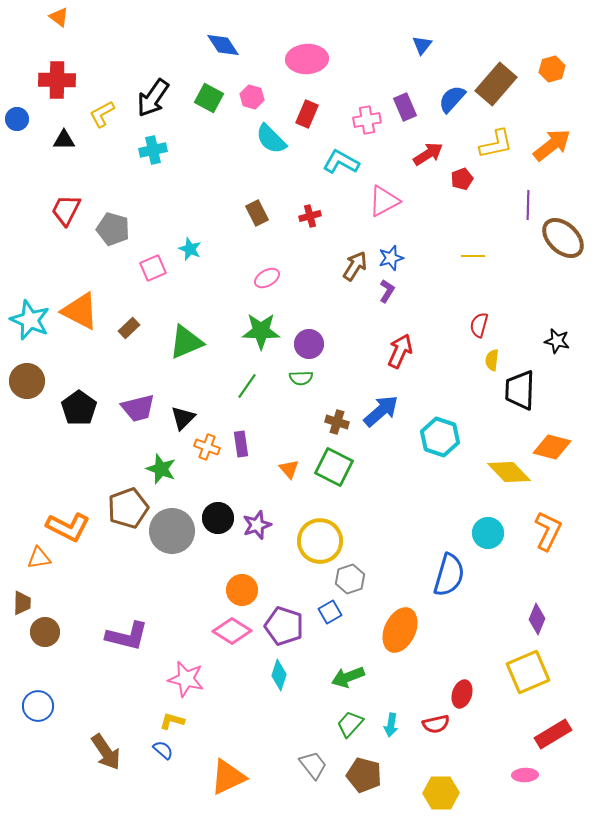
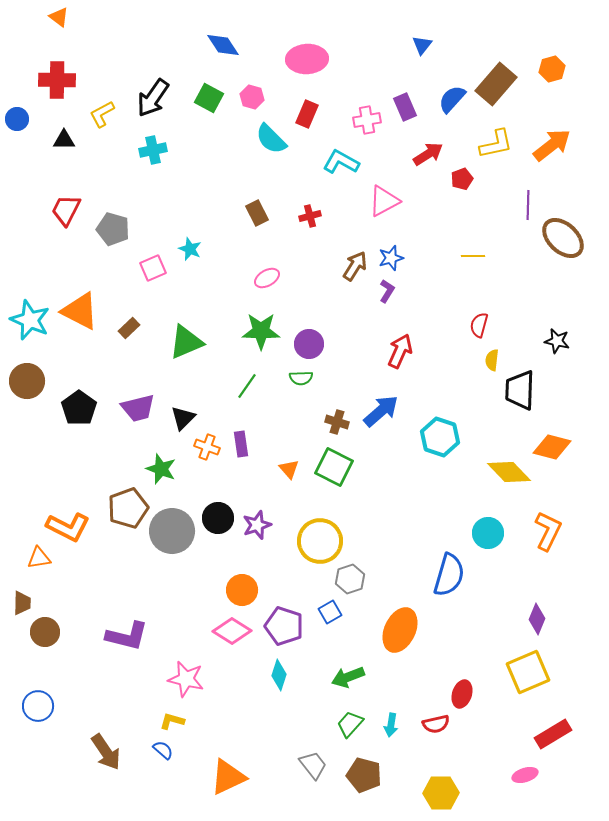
pink ellipse at (525, 775): rotated 15 degrees counterclockwise
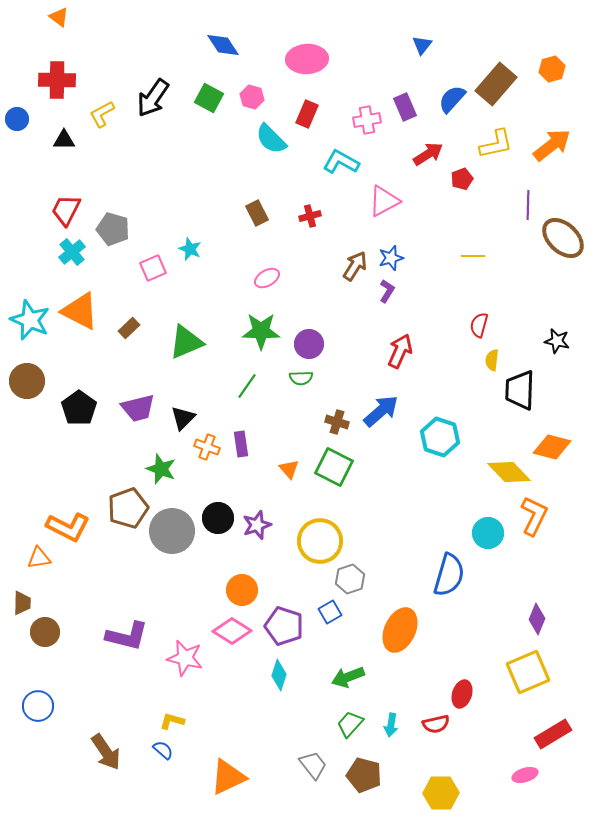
cyan cross at (153, 150): moved 81 px left, 102 px down; rotated 28 degrees counterclockwise
orange L-shape at (548, 531): moved 14 px left, 15 px up
pink star at (186, 679): moved 1 px left, 21 px up
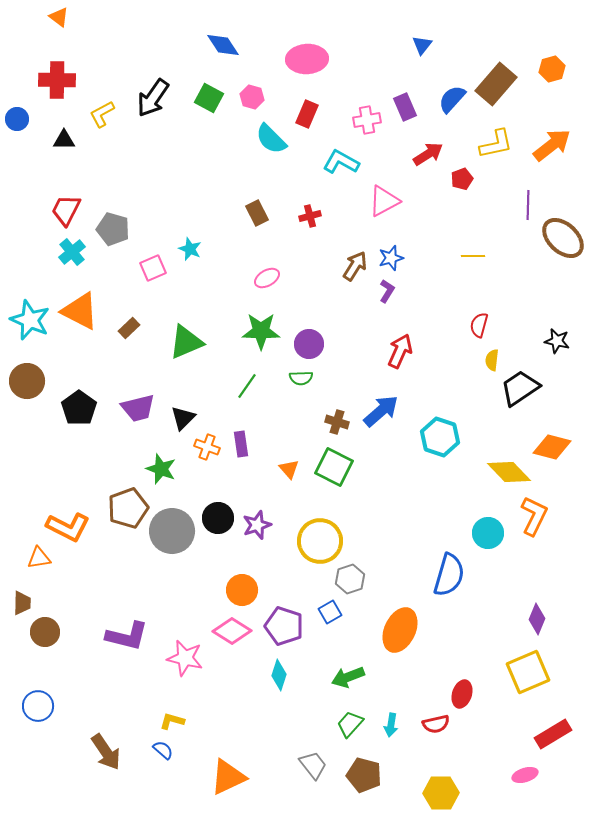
black trapezoid at (520, 390): moved 2 px up; rotated 54 degrees clockwise
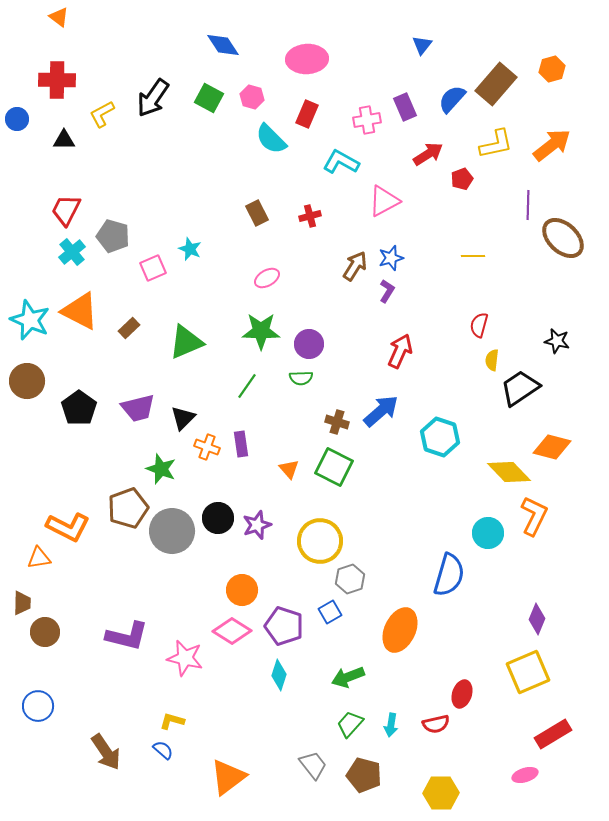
gray pentagon at (113, 229): moved 7 px down
orange triangle at (228, 777): rotated 12 degrees counterclockwise
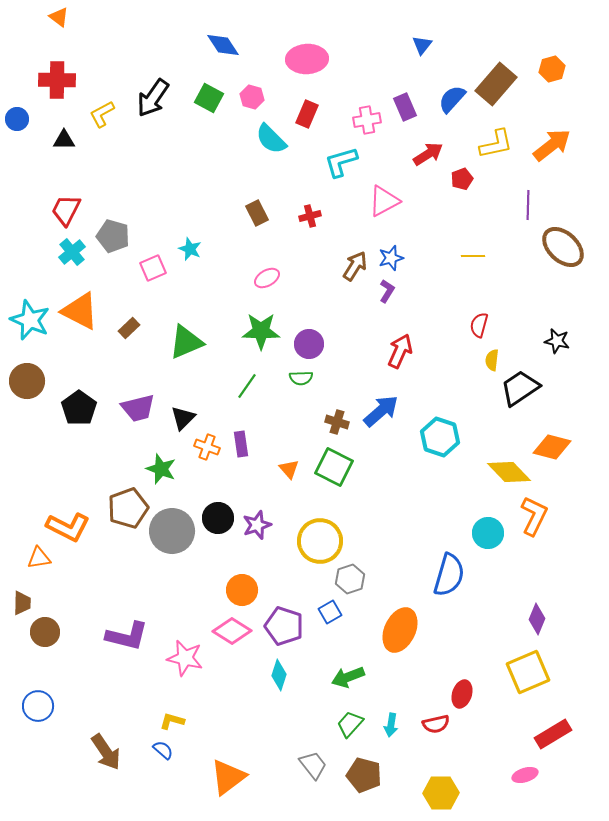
cyan L-shape at (341, 162): rotated 45 degrees counterclockwise
brown ellipse at (563, 238): moved 9 px down
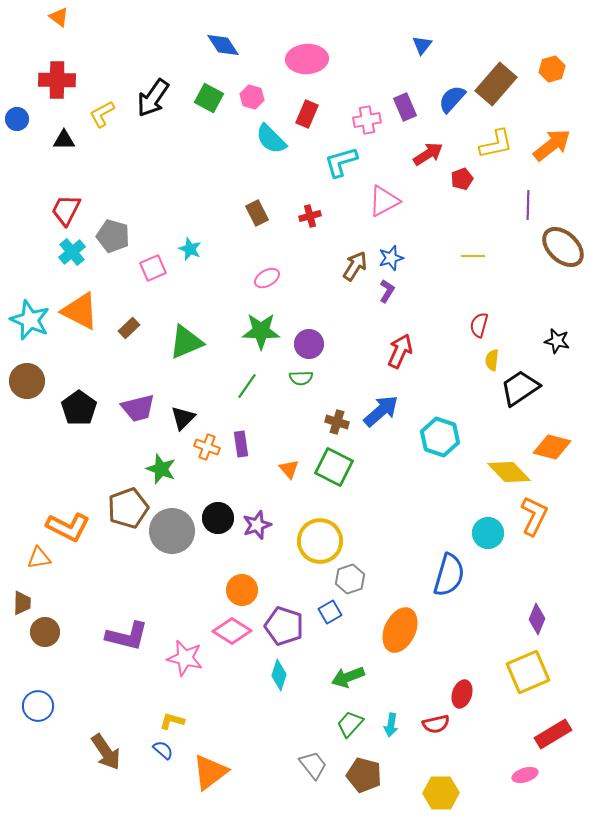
orange triangle at (228, 777): moved 18 px left, 5 px up
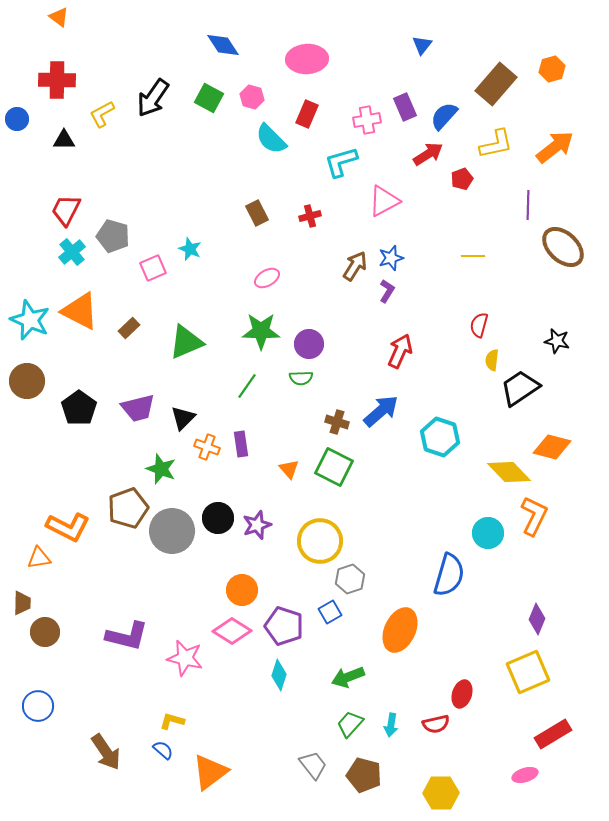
blue semicircle at (452, 99): moved 8 px left, 17 px down
orange arrow at (552, 145): moved 3 px right, 2 px down
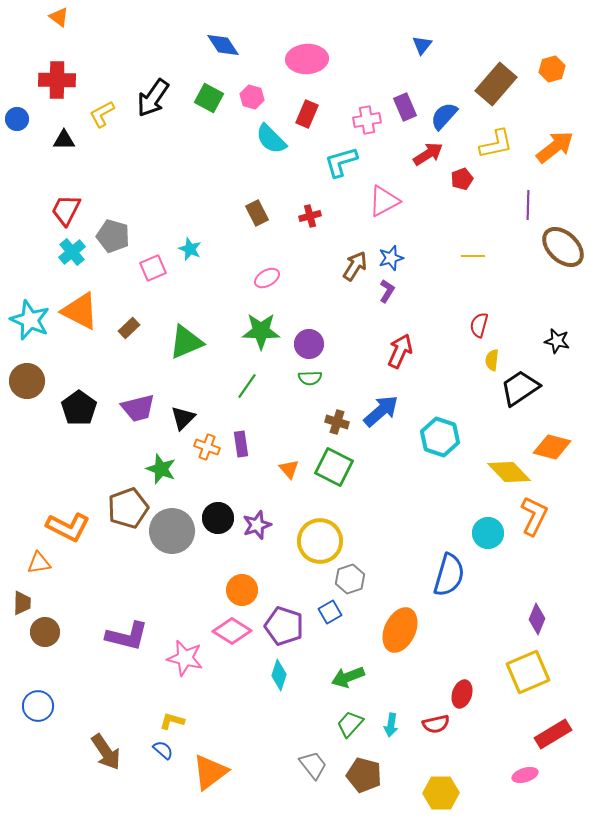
green semicircle at (301, 378): moved 9 px right
orange triangle at (39, 558): moved 5 px down
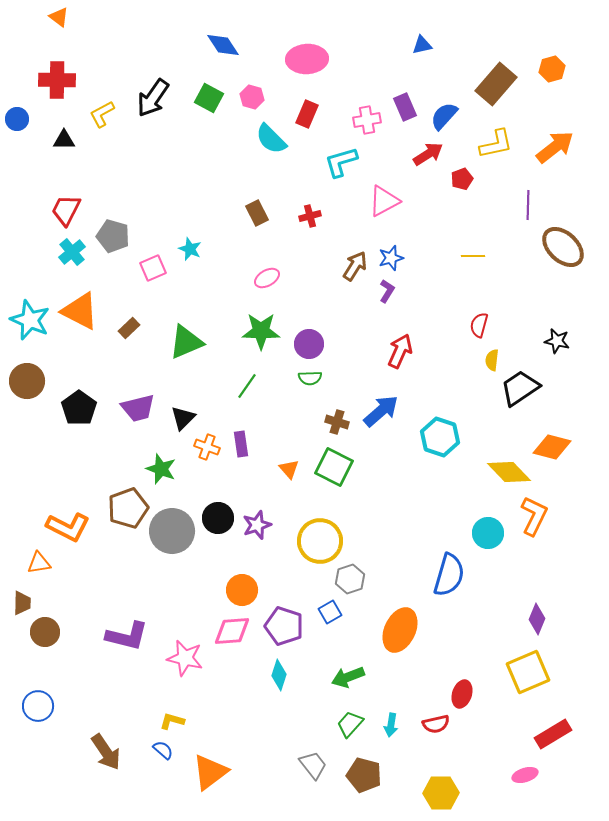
blue triangle at (422, 45): rotated 40 degrees clockwise
pink diamond at (232, 631): rotated 36 degrees counterclockwise
